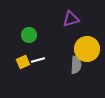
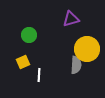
white line: moved 1 px right, 15 px down; rotated 72 degrees counterclockwise
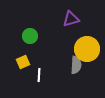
green circle: moved 1 px right, 1 px down
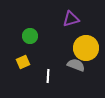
yellow circle: moved 1 px left, 1 px up
gray semicircle: rotated 72 degrees counterclockwise
white line: moved 9 px right, 1 px down
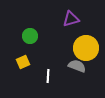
gray semicircle: moved 1 px right, 1 px down
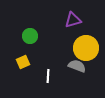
purple triangle: moved 2 px right, 1 px down
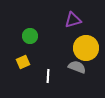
gray semicircle: moved 1 px down
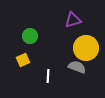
yellow square: moved 2 px up
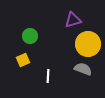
yellow circle: moved 2 px right, 4 px up
gray semicircle: moved 6 px right, 2 px down
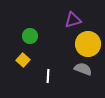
yellow square: rotated 24 degrees counterclockwise
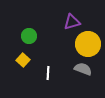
purple triangle: moved 1 px left, 2 px down
green circle: moved 1 px left
white line: moved 3 px up
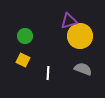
purple triangle: moved 3 px left, 1 px up
green circle: moved 4 px left
yellow circle: moved 8 px left, 8 px up
yellow square: rotated 16 degrees counterclockwise
